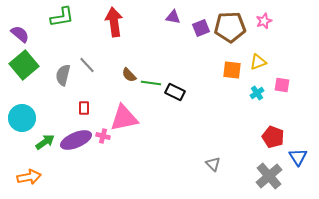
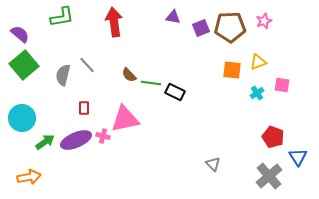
pink triangle: moved 1 px right, 1 px down
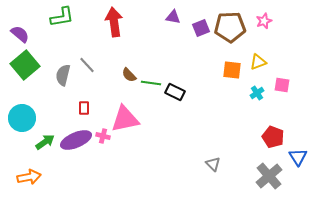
green square: moved 1 px right
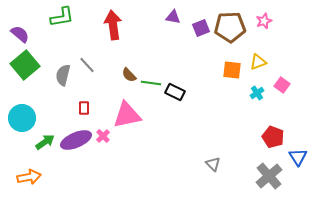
red arrow: moved 1 px left, 3 px down
pink square: rotated 28 degrees clockwise
pink triangle: moved 2 px right, 4 px up
pink cross: rotated 32 degrees clockwise
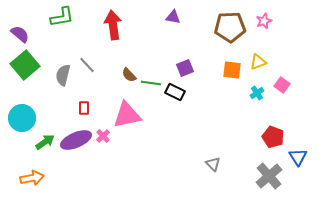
purple square: moved 16 px left, 40 px down
orange arrow: moved 3 px right, 1 px down
